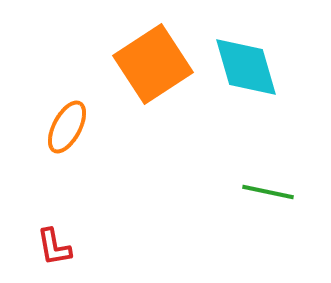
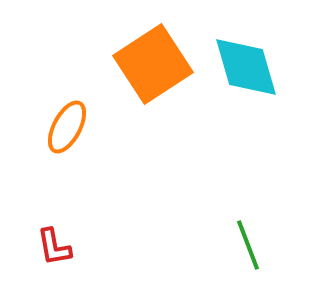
green line: moved 20 px left, 53 px down; rotated 57 degrees clockwise
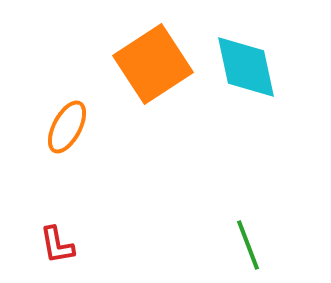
cyan diamond: rotated 4 degrees clockwise
red L-shape: moved 3 px right, 2 px up
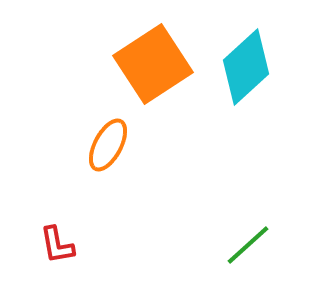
cyan diamond: rotated 60 degrees clockwise
orange ellipse: moved 41 px right, 18 px down
green line: rotated 69 degrees clockwise
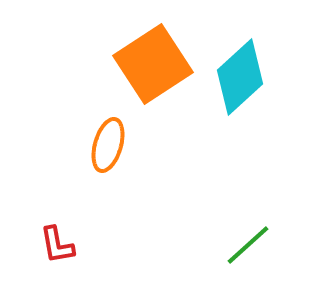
cyan diamond: moved 6 px left, 10 px down
orange ellipse: rotated 12 degrees counterclockwise
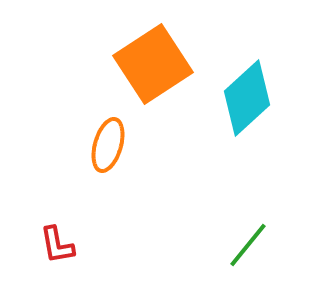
cyan diamond: moved 7 px right, 21 px down
green line: rotated 9 degrees counterclockwise
